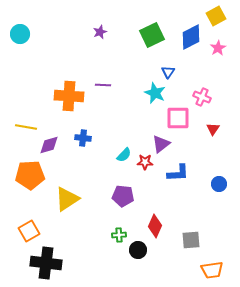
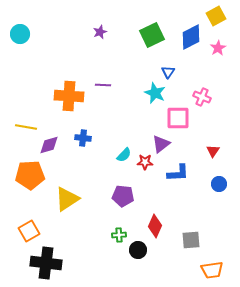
red triangle: moved 22 px down
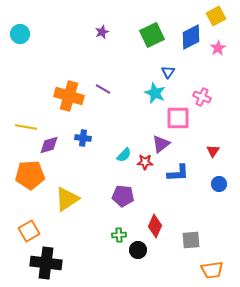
purple star: moved 2 px right
purple line: moved 4 px down; rotated 28 degrees clockwise
orange cross: rotated 12 degrees clockwise
